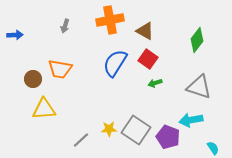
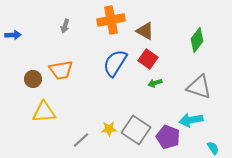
orange cross: moved 1 px right
blue arrow: moved 2 px left
orange trapezoid: moved 1 px right, 1 px down; rotated 20 degrees counterclockwise
yellow triangle: moved 3 px down
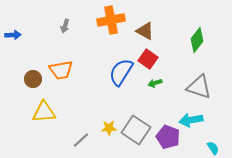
blue semicircle: moved 6 px right, 9 px down
yellow star: moved 1 px up
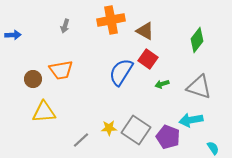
green arrow: moved 7 px right, 1 px down
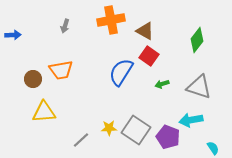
red square: moved 1 px right, 3 px up
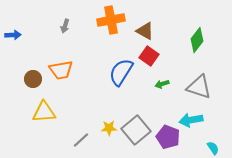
gray square: rotated 16 degrees clockwise
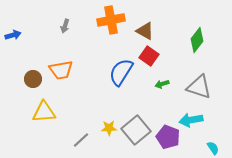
blue arrow: rotated 14 degrees counterclockwise
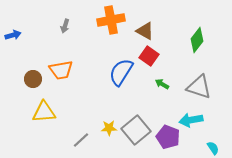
green arrow: rotated 48 degrees clockwise
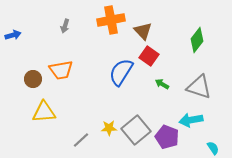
brown triangle: moved 2 px left; rotated 18 degrees clockwise
purple pentagon: moved 1 px left
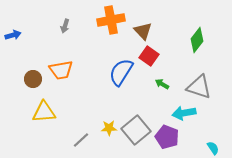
cyan arrow: moved 7 px left, 7 px up
